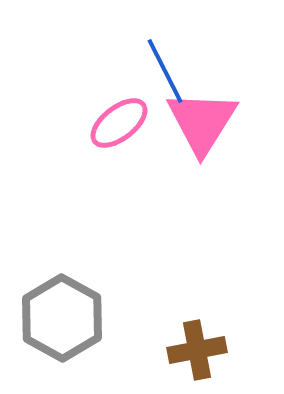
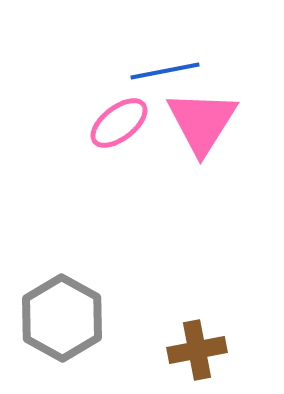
blue line: rotated 74 degrees counterclockwise
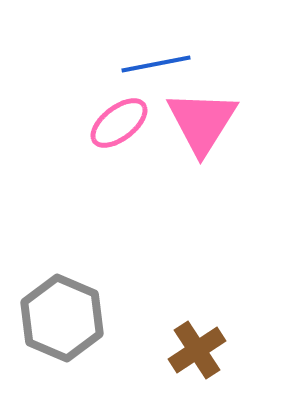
blue line: moved 9 px left, 7 px up
gray hexagon: rotated 6 degrees counterclockwise
brown cross: rotated 22 degrees counterclockwise
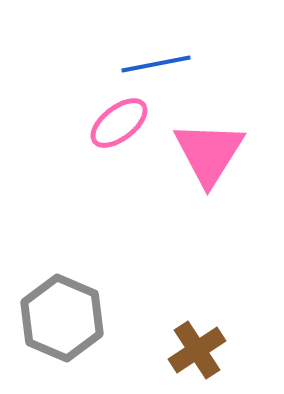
pink triangle: moved 7 px right, 31 px down
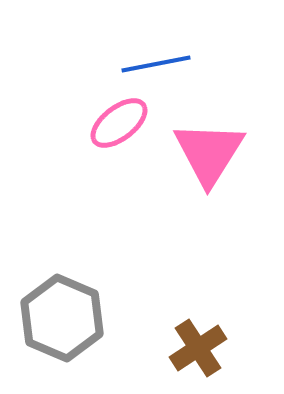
brown cross: moved 1 px right, 2 px up
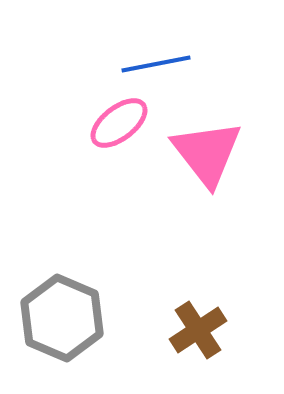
pink triangle: moved 2 px left; rotated 10 degrees counterclockwise
brown cross: moved 18 px up
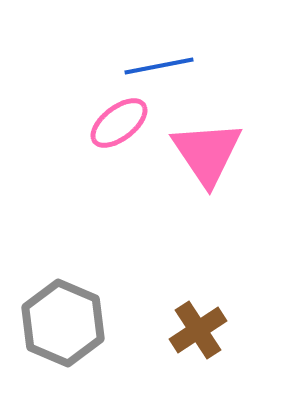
blue line: moved 3 px right, 2 px down
pink triangle: rotated 4 degrees clockwise
gray hexagon: moved 1 px right, 5 px down
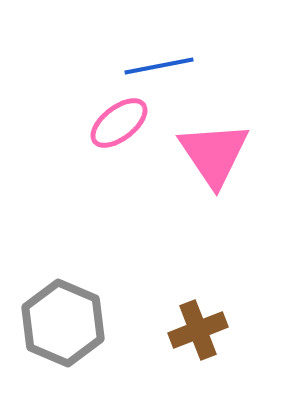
pink triangle: moved 7 px right, 1 px down
brown cross: rotated 12 degrees clockwise
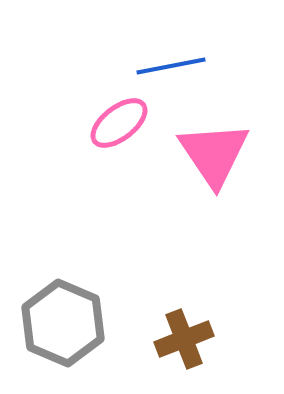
blue line: moved 12 px right
brown cross: moved 14 px left, 9 px down
